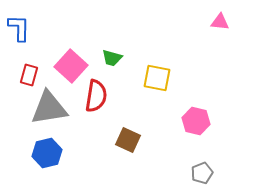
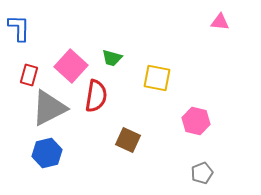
gray triangle: rotated 18 degrees counterclockwise
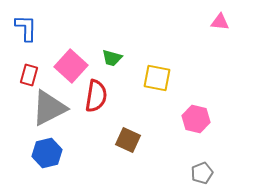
blue L-shape: moved 7 px right
pink hexagon: moved 2 px up
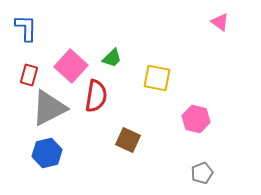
pink triangle: rotated 30 degrees clockwise
green trapezoid: rotated 60 degrees counterclockwise
